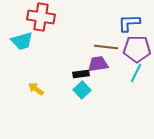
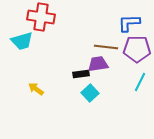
cyan line: moved 4 px right, 9 px down
cyan square: moved 8 px right, 3 px down
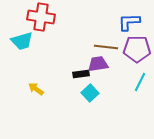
blue L-shape: moved 1 px up
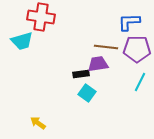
yellow arrow: moved 2 px right, 34 px down
cyan square: moved 3 px left; rotated 12 degrees counterclockwise
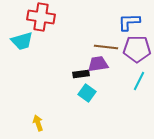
cyan line: moved 1 px left, 1 px up
yellow arrow: rotated 35 degrees clockwise
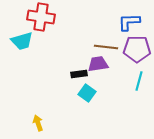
black rectangle: moved 2 px left
cyan line: rotated 12 degrees counterclockwise
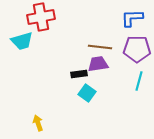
red cross: rotated 20 degrees counterclockwise
blue L-shape: moved 3 px right, 4 px up
brown line: moved 6 px left
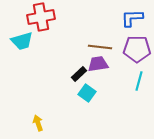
black rectangle: rotated 35 degrees counterclockwise
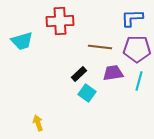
red cross: moved 19 px right, 4 px down; rotated 8 degrees clockwise
purple trapezoid: moved 15 px right, 9 px down
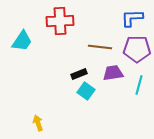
cyan trapezoid: rotated 40 degrees counterclockwise
black rectangle: rotated 21 degrees clockwise
cyan line: moved 4 px down
cyan square: moved 1 px left, 2 px up
